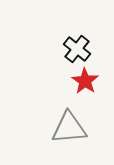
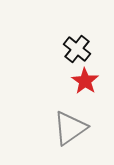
gray triangle: moved 1 px right; rotated 30 degrees counterclockwise
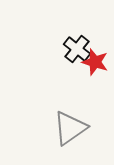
red star: moved 10 px right, 19 px up; rotated 16 degrees counterclockwise
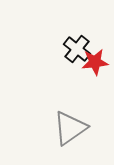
red star: rotated 24 degrees counterclockwise
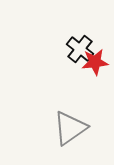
black cross: moved 3 px right
